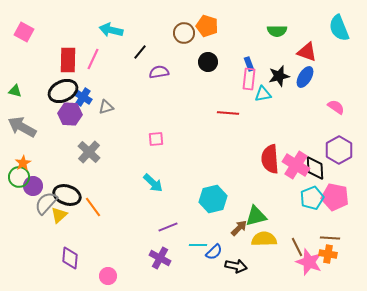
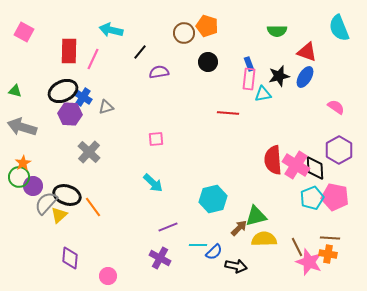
red rectangle at (68, 60): moved 1 px right, 9 px up
gray arrow at (22, 127): rotated 12 degrees counterclockwise
red semicircle at (270, 159): moved 3 px right, 1 px down
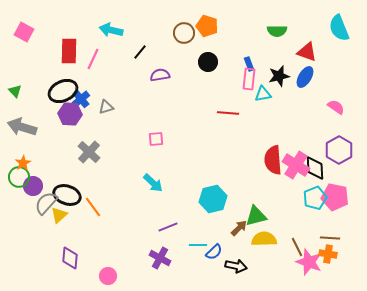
purple semicircle at (159, 72): moved 1 px right, 3 px down
green triangle at (15, 91): rotated 32 degrees clockwise
blue cross at (83, 97): moved 2 px left, 2 px down; rotated 18 degrees clockwise
cyan pentagon at (312, 198): moved 3 px right
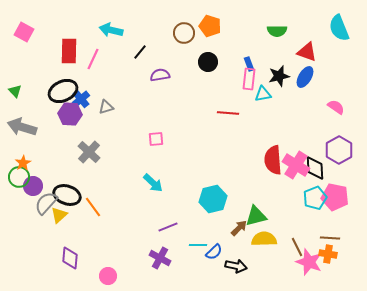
orange pentagon at (207, 26): moved 3 px right
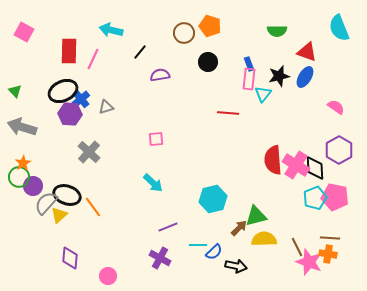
cyan triangle at (263, 94): rotated 42 degrees counterclockwise
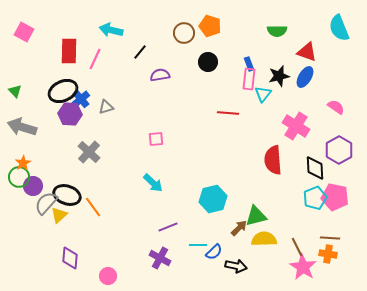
pink line at (93, 59): moved 2 px right
pink cross at (296, 165): moved 39 px up
pink star at (309, 262): moved 6 px left, 5 px down; rotated 12 degrees clockwise
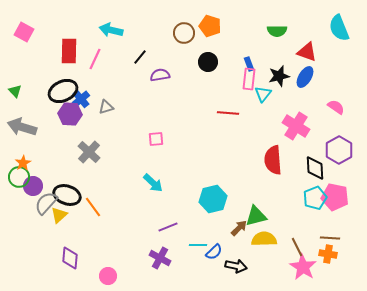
black line at (140, 52): moved 5 px down
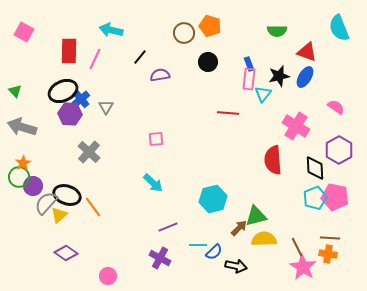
gray triangle at (106, 107): rotated 42 degrees counterclockwise
purple diamond at (70, 258): moved 4 px left, 5 px up; rotated 60 degrees counterclockwise
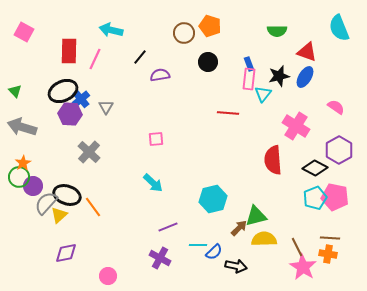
black diamond at (315, 168): rotated 60 degrees counterclockwise
purple diamond at (66, 253): rotated 45 degrees counterclockwise
